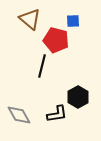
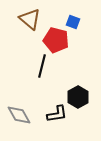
blue square: moved 1 px down; rotated 24 degrees clockwise
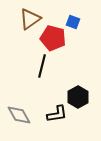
brown triangle: rotated 45 degrees clockwise
red pentagon: moved 3 px left, 2 px up
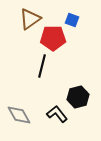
blue square: moved 1 px left, 2 px up
red pentagon: rotated 15 degrees counterclockwise
black hexagon: rotated 15 degrees clockwise
black L-shape: rotated 120 degrees counterclockwise
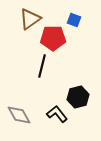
blue square: moved 2 px right
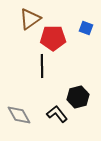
blue square: moved 12 px right, 8 px down
black line: rotated 15 degrees counterclockwise
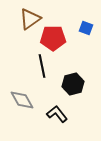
black line: rotated 10 degrees counterclockwise
black hexagon: moved 5 px left, 13 px up
gray diamond: moved 3 px right, 15 px up
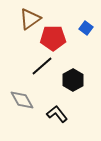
blue square: rotated 16 degrees clockwise
black line: rotated 60 degrees clockwise
black hexagon: moved 4 px up; rotated 15 degrees counterclockwise
